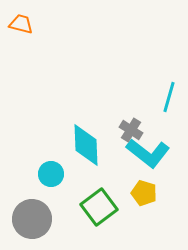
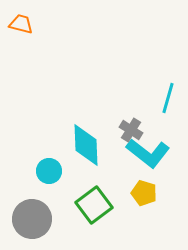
cyan line: moved 1 px left, 1 px down
cyan circle: moved 2 px left, 3 px up
green square: moved 5 px left, 2 px up
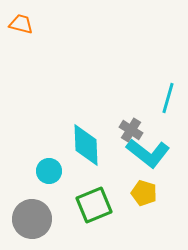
green square: rotated 15 degrees clockwise
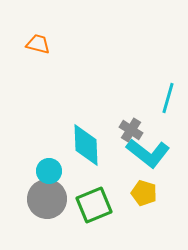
orange trapezoid: moved 17 px right, 20 px down
gray circle: moved 15 px right, 20 px up
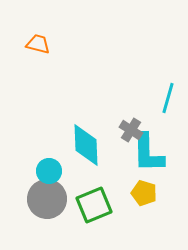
cyan L-shape: rotated 51 degrees clockwise
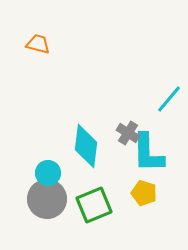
cyan line: moved 1 px right, 1 px down; rotated 24 degrees clockwise
gray cross: moved 3 px left, 3 px down
cyan diamond: moved 1 px down; rotated 9 degrees clockwise
cyan circle: moved 1 px left, 2 px down
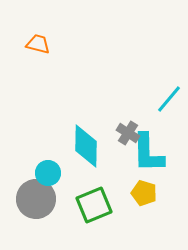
cyan diamond: rotated 6 degrees counterclockwise
gray circle: moved 11 px left
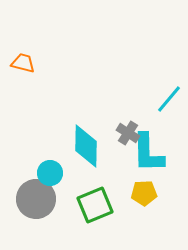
orange trapezoid: moved 15 px left, 19 px down
cyan circle: moved 2 px right
yellow pentagon: rotated 20 degrees counterclockwise
green square: moved 1 px right
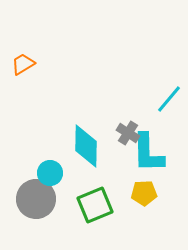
orange trapezoid: moved 1 px down; rotated 45 degrees counterclockwise
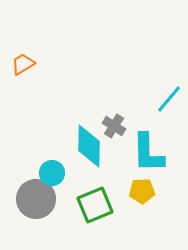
gray cross: moved 14 px left, 7 px up
cyan diamond: moved 3 px right
cyan circle: moved 2 px right
yellow pentagon: moved 2 px left, 2 px up
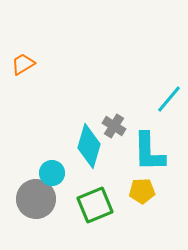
cyan diamond: rotated 15 degrees clockwise
cyan L-shape: moved 1 px right, 1 px up
